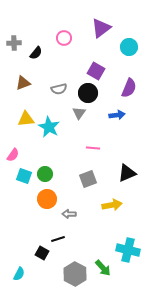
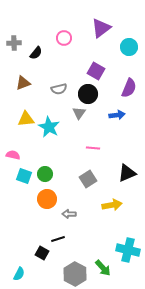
black circle: moved 1 px down
pink semicircle: rotated 112 degrees counterclockwise
gray square: rotated 12 degrees counterclockwise
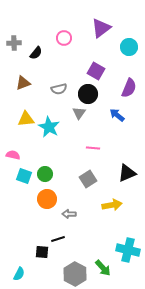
blue arrow: rotated 133 degrees counterclockwise
black square: moved 1 px up; rotated 24 degrees counterclockwise
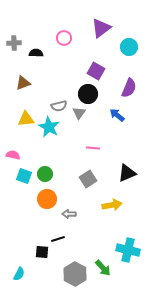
black semicircle: rotated 128 degrees counterclockwise
gray semicircle: moved 17 px down
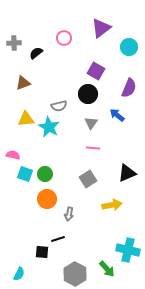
black semicircle: rotated 40 degrees counterclockwise
gray triangle: moved 12 px right, 10 px down
cyan square: moved 1 px right, 2 px up
gray arrow: rotated 80 degrees counterclockwise
green arrow: moved 4 px right, 1 px down
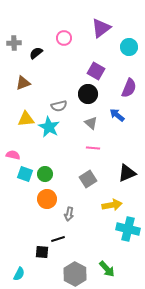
gray triangle: rotated 24 degrees counterclockwise
cyan cross: moved 21 px up
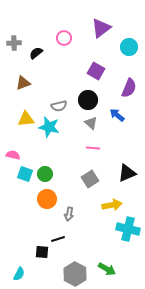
black circle: moved 6 px down
cyan star: rotated 15 degrees counterclockwise
gray square: moved 2 px right
green arrow: rotated 18 degrees counterclockwise
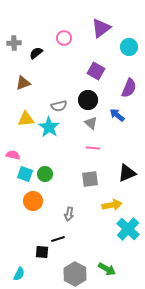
cyan star: rotated 20 degrees clockwise
gray square: rotated 24 degrees clockwise
orange circle: moved 14 px left, 2 px down
cyan cross: rotated 30 degrees clockwise
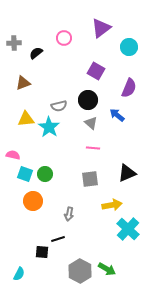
gray hexagon: moved 5 px right, 3 px up
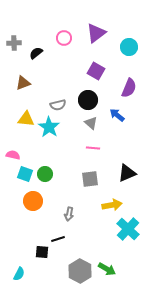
purple triangle: moved 5 px left, 5 px down
gray semicircle: moved 1 px left, 1 px up
yellow triangle: rotated 12 degrees clockwise
